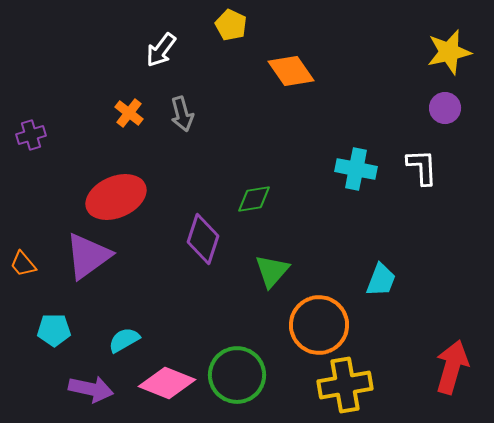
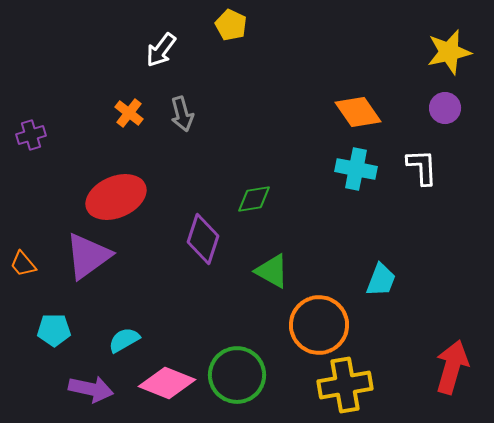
orange diamond: moved 67 px right, 41 px down
green triangle: rotated 42 degrees counterclockwise
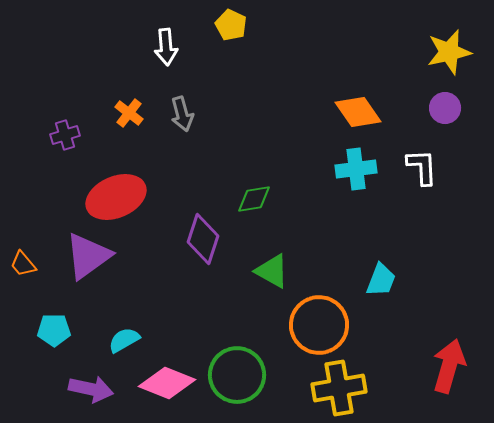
white arrow: moved 5 px right, 3 px up; rotated 42 degrees counterclockwise
purple cross: moved 34 px right
cyan cross: rotated 18 degrees counterclockwise
red arrow: moved 3 px left, 1 px up
yellow cross: moved 6 px left, 3 px down
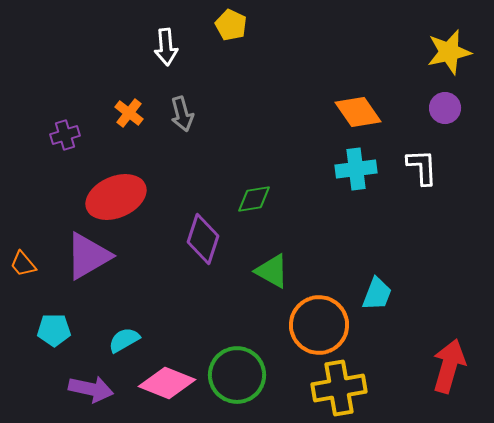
purple triangle: rotated 6 degrees clockwise
cyan trapezoid: moved 4 px left, 14 px down
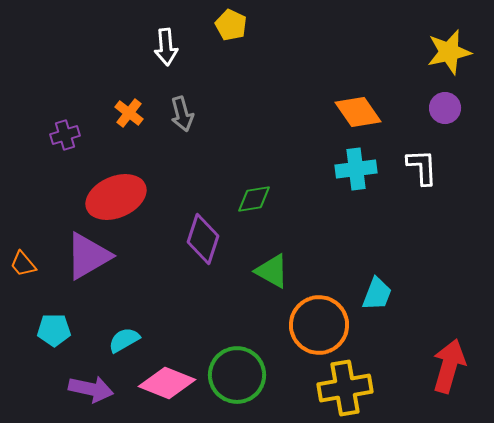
yellow cross: moved 6 px right
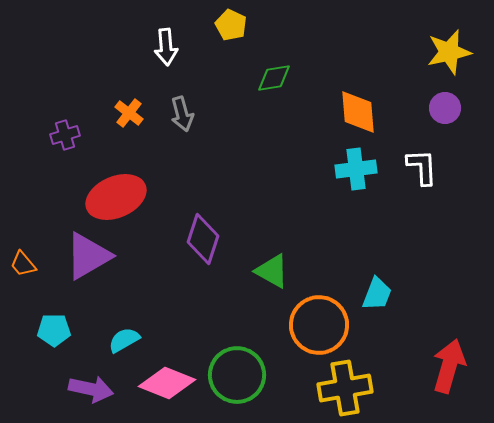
orange diamond: rotated 30 degrees clockwise
green diamond: moved 20 px right, 121 px up
